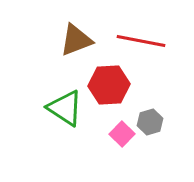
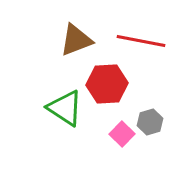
red hexagon: moved 2 px left, 1 px up
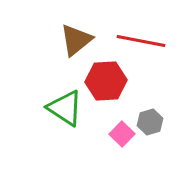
brown triangle: rotated 18 degrees counterclockwise
red hexagon: moved 1 px left, 3 px up
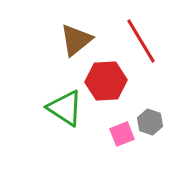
red line: rotated 48 degrees clockwise
gray hexagon: rotated 25 degrees counterclockwise
pink square: rotated 25 degrees clockwise
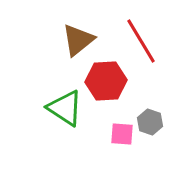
brown triangle: moved 2 px right
pink square: rotated 25 degrees clockwise
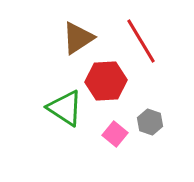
brown triangle: moved 2 px up; rotated 6 degrees clockwise
pink square: moved 7 px left; rotated 35 degrees clockwise
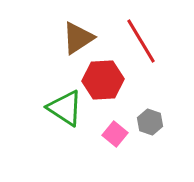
red hexagon: moved 3 px left, 1 px up
